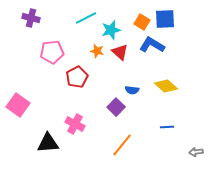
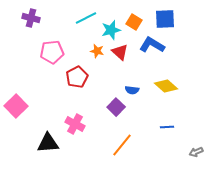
orange square: moved 8 px left
pink square: moved 2 px left, 1 px down; rotated 10 degrees clockwise
gray arrow: rotated 16 degrees counterclockwise
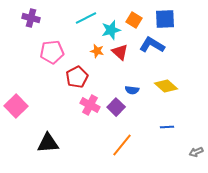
orange square: moved 2 px up
pink cross: moved 15 px right, 19 px up
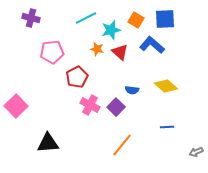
orange square: moved 2 px right
blue L-shape: rotated 10 degrees clockwise
orange star: moved 2 px up
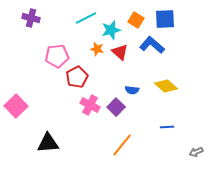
pink pentagon: moved 5 px right, 4 px down
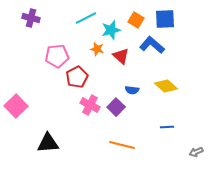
red triangle: moved 1 px right, 4 px down
orange line: rotated 65 degrees clockwise
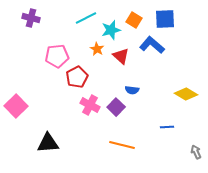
orange square: moved 2 px left
orange star: rotated 16 degrees clockwise
yellow diamond: moved 20 px right, 8 px down; rotated 10 degrees counterclockwise
gray arrow: rotated 88 degrees clockwise
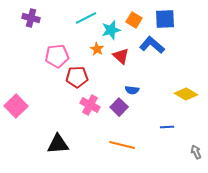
red pentagon: rotated 25 degrees clockwise
purple square: moved 3 px right
black triangle: moved 10 px right, 1 px down
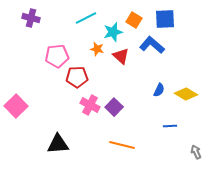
cyan star: moved 2 px right, 2 px down
orange star: rotated 16 degrees counterclockwise
blue semicircle: moved 27 px right; rotated 72 degrees counterclockwise
purple square: moved 5 px left
blue line: moved 3 px right, 1 px up
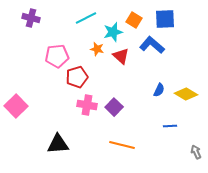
red pentagon: rotated 15 degrees counterclockwise
pink cross: moved 3 px left; rotated 18 degrees counterclockwise
